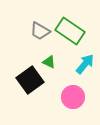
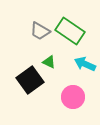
cyan arrow: rotated 105 degrees counterclockwise
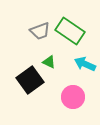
gray trapezoid: rotated 50 degrees counterclockwise
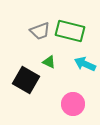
green rectangle: rotated 20 degrees counterclockwise
black square: moved 4 px left; rotated 24 degrees counterclockwise
pink circle: moved 7 px down
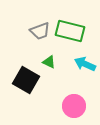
pink circle: moved 1 px right, 2 px down
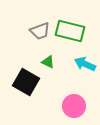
green triangle: moved 1 px left
black square: moved 2 px down
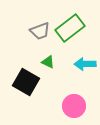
green rectangle: moved 3 px up; rotated 52 degrees counterclockwise
cyan arrow: rotated 25 degrees counterclockwise
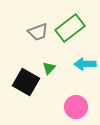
gray trapezoid: moved 2 px left, 1 px down
green triangle: moved 1 px right, 6 px down; rotated 48 degrees clockwise
pink circle: moved 2 px right, 1 px down
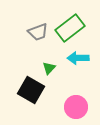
cyan arrow: moved 7 px left, 6 px up
black square: moved 5 px right, 8 px down
